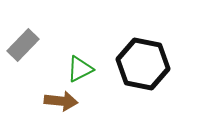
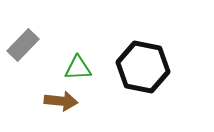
black hexagon: moved 3 px down
green triangle: moved 2 px left, 1 px up; rotated 24 degrees clockwise
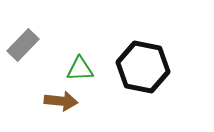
green triangle: moved 2 px right, 1 px down
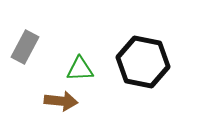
gray rectangle: moved 2 px right, 2 px down; rotated 16 degrees counterclockwise
black hexagon: moved 5 px up
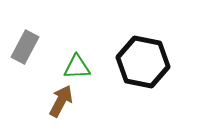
green triangle: moved 3 px left, 2 px up
brown arrow: rotated 68 degrees counterclockwise
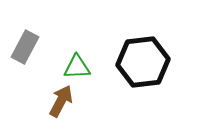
black hexagon: rotated 18 degrees counterclockwise
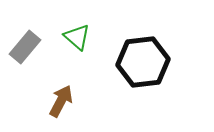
gray rectangle: rotated 12 degrees clockwise
green triangle: moved 30 px up; rotated 44 degrees clockwise
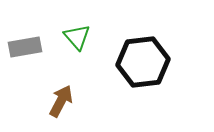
green triangle: rotated 8 degrees clockwise
gray rectangle: rotated 40 degrees clockwise
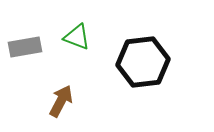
green triangle: rotated 28 degrees counterclockwise
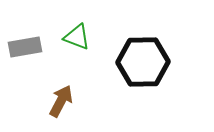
black hexagon: rotated 6 degrees clockwise
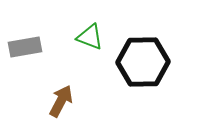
green triangle: moved 13 px right
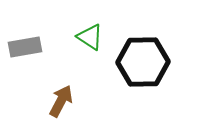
green triangle: rotated 12 degrees clockwise
